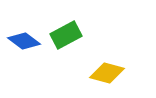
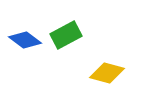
blue diamond: moved 1 px right, 1 px up
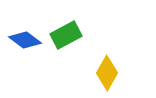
yellow diamond: rotated 76 degrees counterclockwise
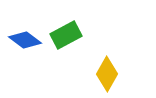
yellow diamond: moved 1 px down
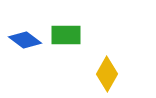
green rectangle: rotated 28 degrees clockwise
